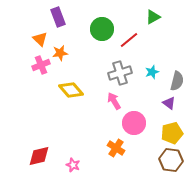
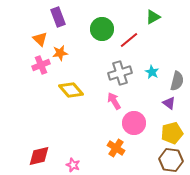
cyan star: rotated 24 degrees counterclockwise
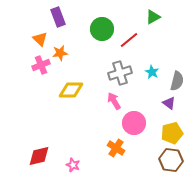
yellow diamond: rotated 50 degrees counterclockwise
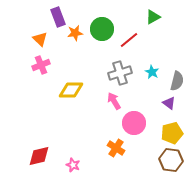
orange star: moved 15 px right, 20 px up
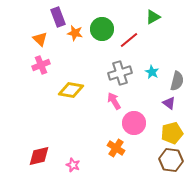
orange star: rotated 21 degrees clockwise
yellow diamond: rotated 10 degrees clockwise
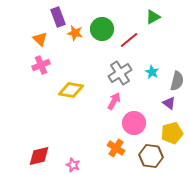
gray cross: rotated 15 degrees counterclockwise
pink arrow: rotated 60 degrees clockwise
brown hexagon: moved 20 px left, 4 px up
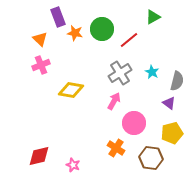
brown hexagon: moved 2 px down
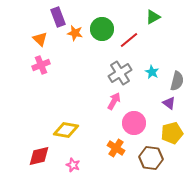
yellow diamond: moved 5 px left, 40 px down
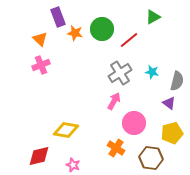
cyan star: rotated 16 degrees counterclockwise
